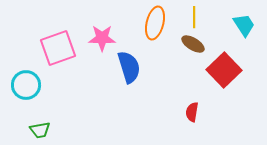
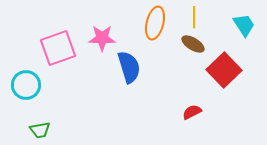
red semicircle: rotated 54 degrees clockwise
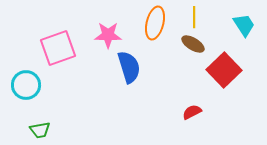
pink star: moved 6 px right, 3 px up
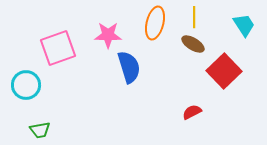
red square: moved 1 px down
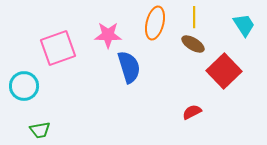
cyan circle: moved 2 px left, 1 px down
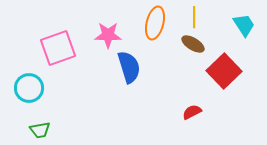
cyan circle: moved 5 px right, 2 px down
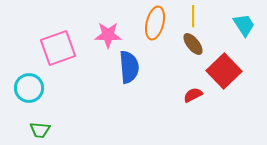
yellow line: moved 1 px left, 1 px up
brown ellipse: rotated 20 degrees clockwise
blue semicircle: rotated 12 degrees clockwise
red semicircle: moved 1 px right, 17 px up
green trapezoid: rotated 15 degrees clockwise
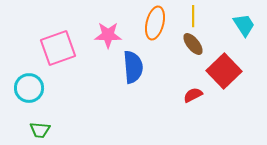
blue semicircle: moved 4 px right
